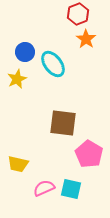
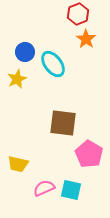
cyan square: moved 1 px down
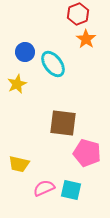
yellow star: moved 5 px down
pink pentagon: moved 2 px left, 1 px up; rotated 16 degrees counterclockwise
yellow trapezoid: moved 1 px right
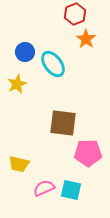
red hexagon: moved 3 px left
pink pentagon: moved 1 px right; rotated 16 degrees counterclockwise
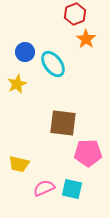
cyan square: moved 1 px right, 1 px up
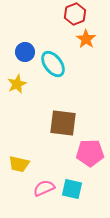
pink pentagon: moved 2 px right
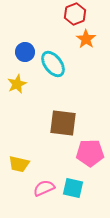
cyan square: moved 1 px right, 1 px up
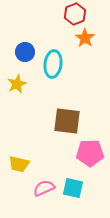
orange star: moved 1 px left, 1 px up
cyan ellipse: rotated 44 degrees clockwise
brown square: moved 4 px right, 2 px up
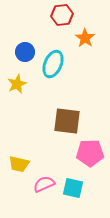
red hexagon: moved 13 px left, 1 px down; rotated 15 degrees clockwise
cyan ellipse: rotated 16 degrees clockwise
pink semicircle: moved 4 px up
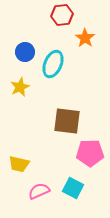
yellow star: moved 3 px right, 3 px down
pink semicircle: moved 5 px left, 7 px down
cyan square: rotated 15 degrees clockwise
